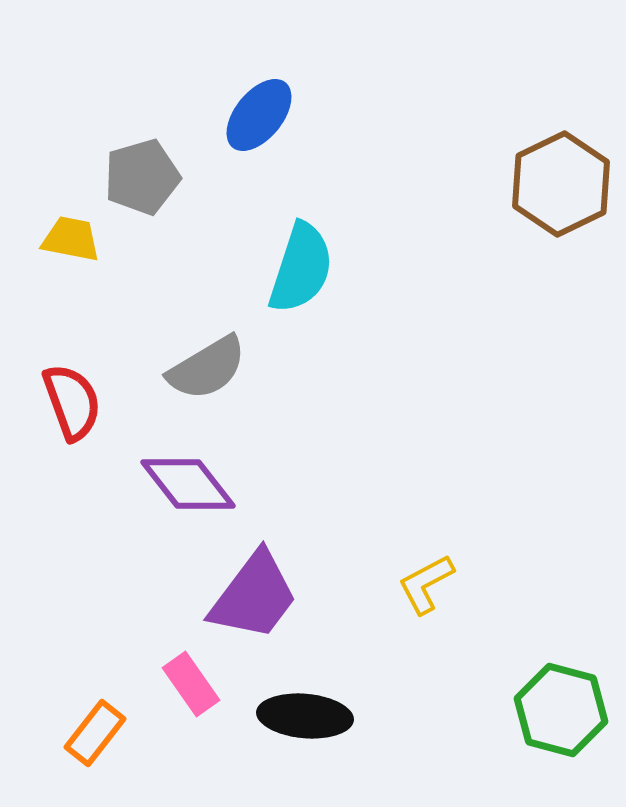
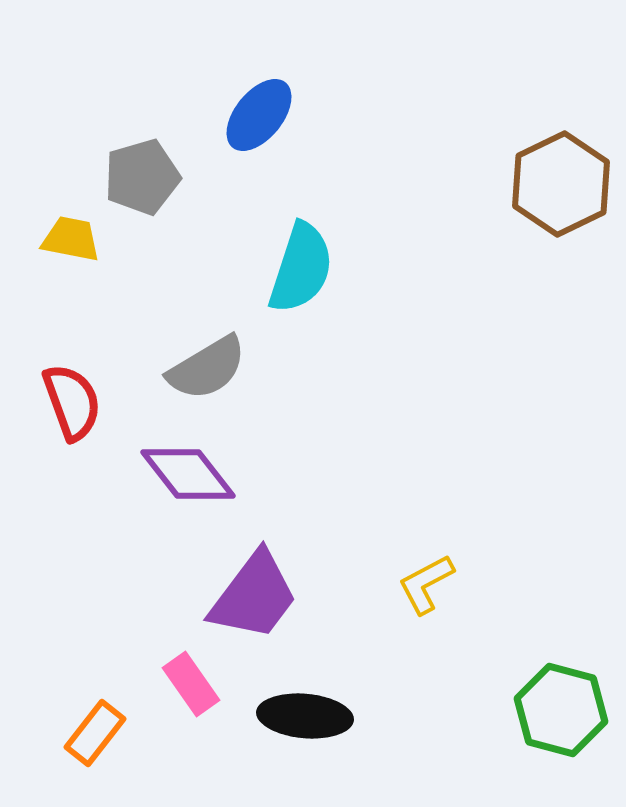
purple diamond: moved 10 px up
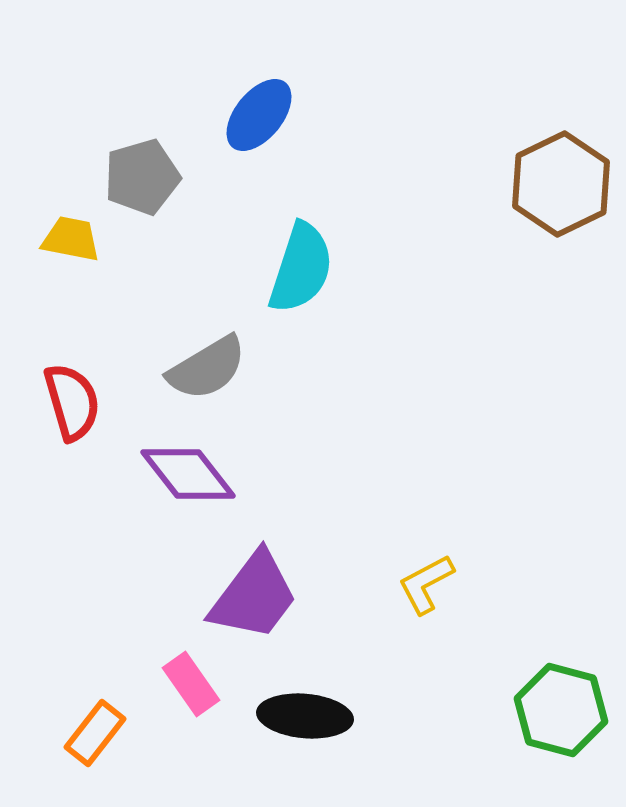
red semicircle: rotated 4 degrees clockwise
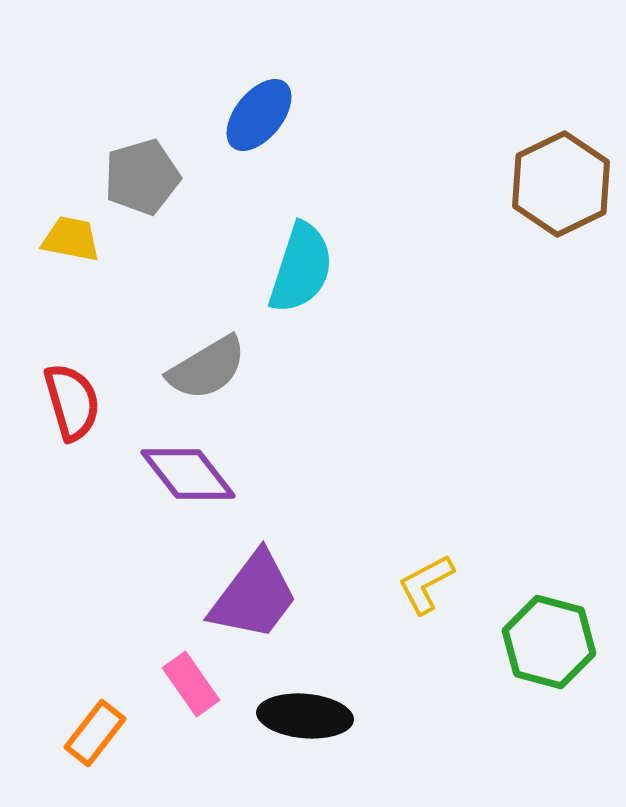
green hexagon: moved 12 px left, 68 px up
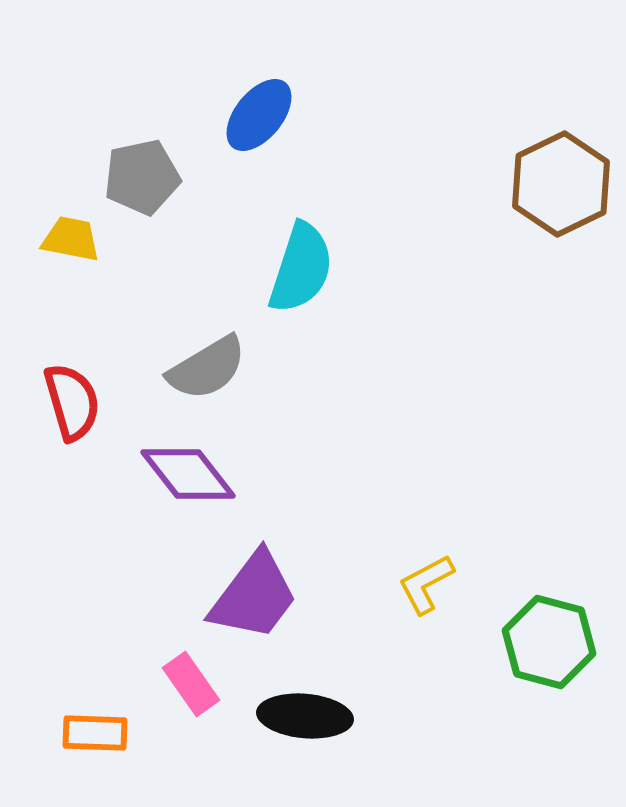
gray pentagon: rotated 4 degrees clockwise
orange rectangle: rotated 54 degrees clockwise
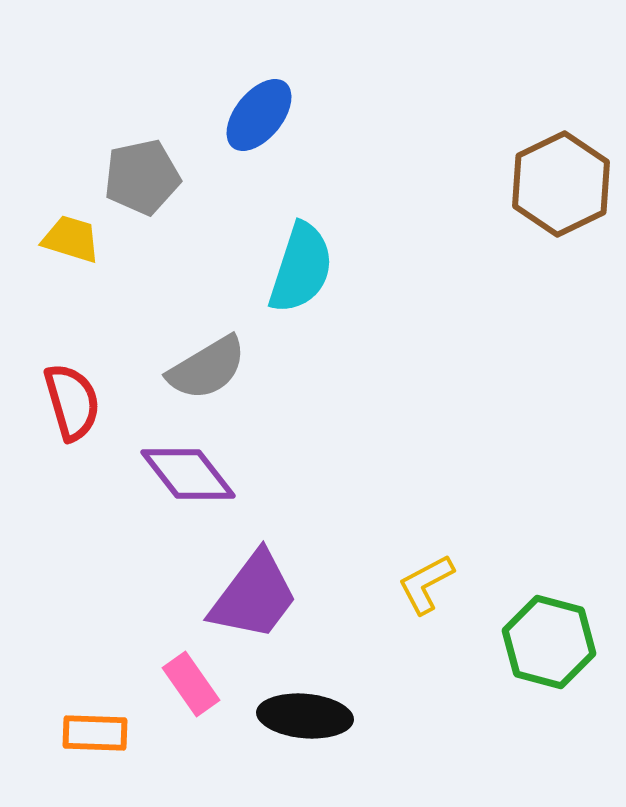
yellow trapezoid: rotated 6 degrees clockwise
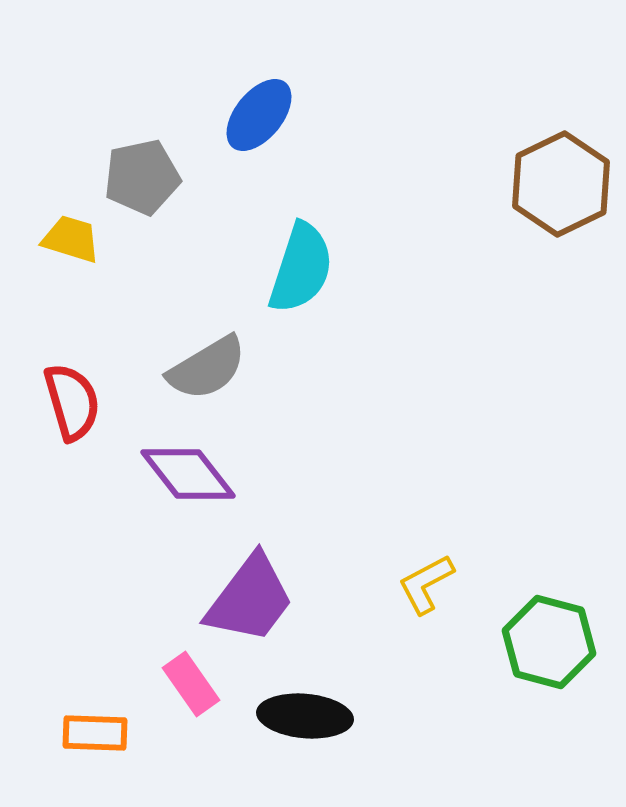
purple trapezoid: moved 4 px left, 3 px down
